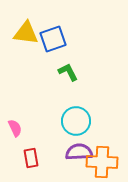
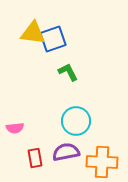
yellow triangle: moved 7 px right
pink semicircle: rotated 108 degrees clockwise
purple semicircle: moved 13 px left; rotated 8 degrees counterclockwise
red rectangle: moved 4 px right
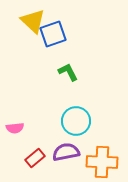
yellow triangle: moved 12 px up; rotated 36 degrees clockwise
blue square: moved 5 px up
red rectangle: rotated 60 degrees clockwise
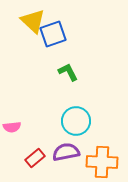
pink semicircle: moved 3 px left, 1 px up
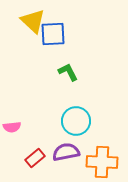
blue square: rotated 16 degrees clockwise
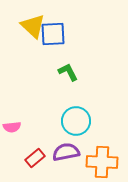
yellow triangle: moved 5 px down
